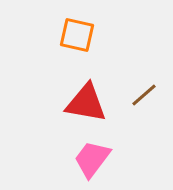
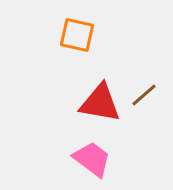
red triangle: moved 14 px right
pink trapezoid: rotated 90 degrees clockwise
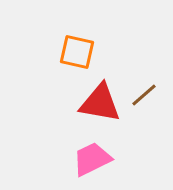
orange square: moved 17 px down
pink trapezoid: rotated 63 degrees counterclockwise
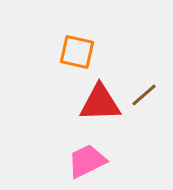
red triangle: rotated 12 degrees counterclockwise
pink trapezoid: moved 5 px left, 2 px down
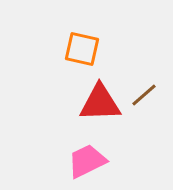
orange square: moved 5 px right, 3 px up
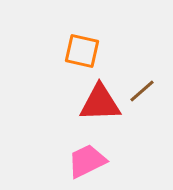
orange square: moved 2 px down
brown line: moved 2 px left, 4 px up
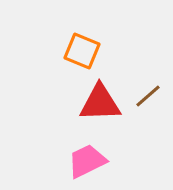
orange square: rotated 9 degrees clockwise
brown line: moved 6 px right, 5 px down
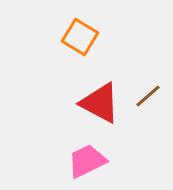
orange square: moved 2 px left, 14 px up; rotated 9 degrees clockwise
red triangle: rotated 30 degrees clockwise
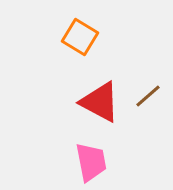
red triangle: moved 1 px up
pink trapezoid: moved 4 px right, 1 px down; rotated 105 degrees clockwise
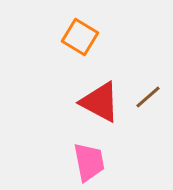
brown line: moved 1 px down
pink trapezoid: moved 2 px left
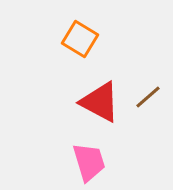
orange square: moved 2 px down
pink trapezoid: rotated 6 degrees counterclockwise
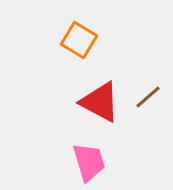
orange square: moved 1 px left, 1 px down
